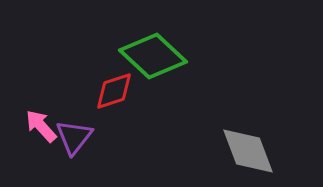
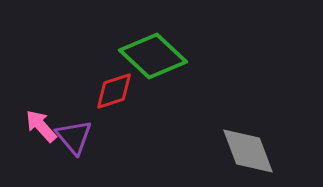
purple triangle: rotated 18 degrees counterclockwise
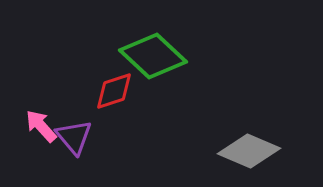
gray diamond: moved 1 px right; rotated 46 degrees counterclockwise
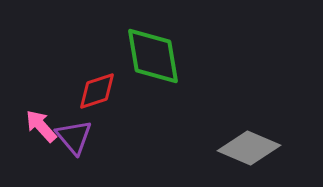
green diamond: rotated 38 degrees clockwise
red diamond: moved 17 px left
gray diamond: moved 3 px up
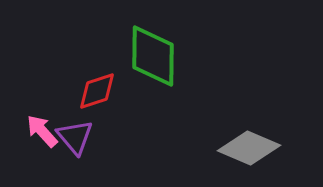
green diamond: rotated 10 degrees clockwise
pink arrow: moved 1 px right, 5 px down
purple triangle: moved 1 px right
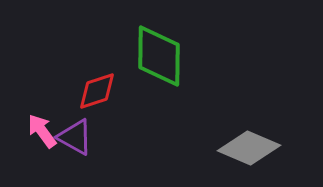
green diamond: moved 6 px right
pink arrow: rotated 6 degrees clockwise
purple triangle: rotated 21 degrees counterclockwise
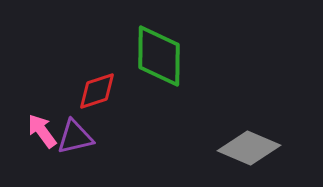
purple triangle: rotated 42 degrees counterclockwise
